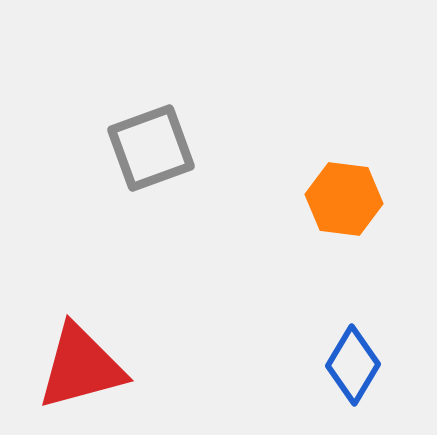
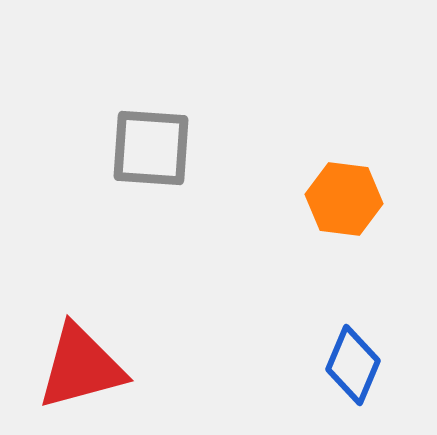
gray square: rotated 24 degrees clockwise
blue diamond: rotated 8 degrees counterclockwise
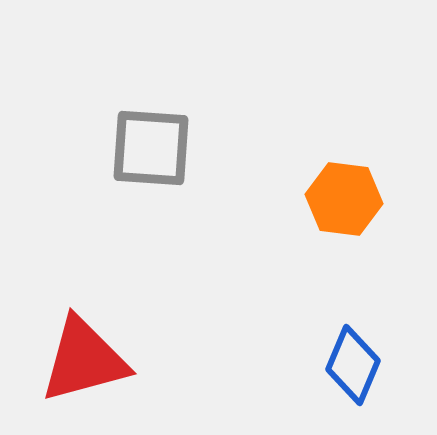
red triangle: moved 3 px right, 7 px up
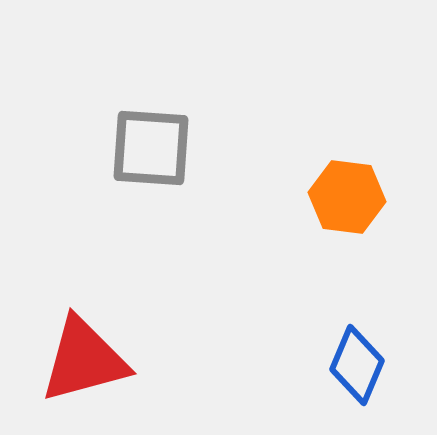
orange hexagon: moved 3 px right, 2 px up
blue diamond: moved 4 px right
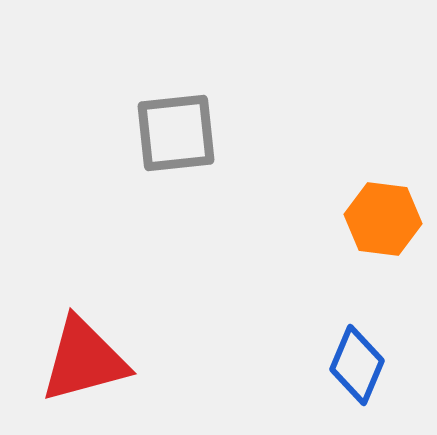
gray square: moved 25 px right, 15 px up; rotated 10 degrees counterclockwise
orange hexagon: moved 36 px right, 22 px down
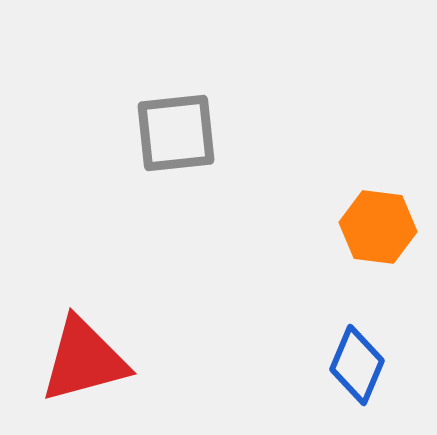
orange hexagon: moved 5 px left, 8 px down
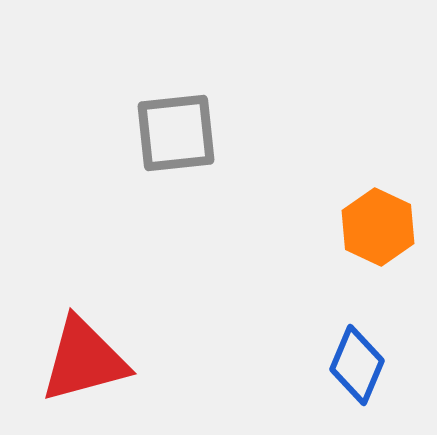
orange hexagon: rotated 18 degrees clockwise
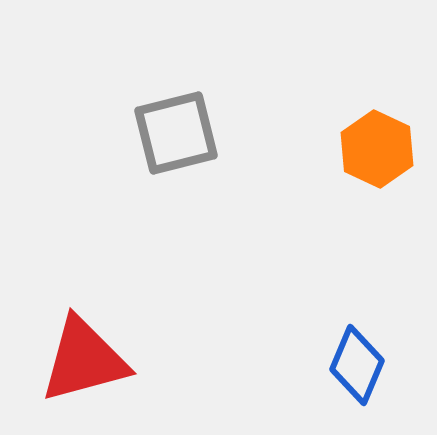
gray square: rotated 8 degrees counterclockwise
orange hexagon: moved 1 px left, 78 px up
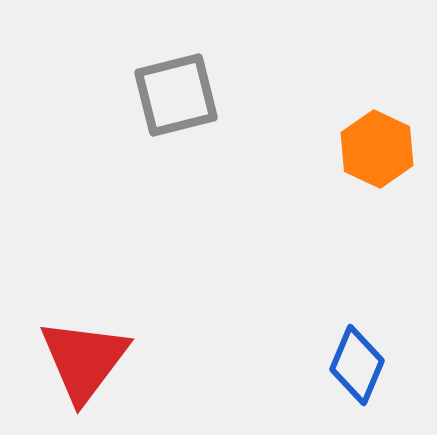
gray square: moved 38 px up
red triangle: rotated 38 degrees counterclockwise
